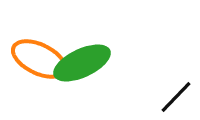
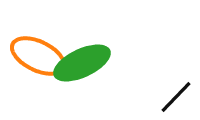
orange ellipse: moved 1 px left, 3 px up
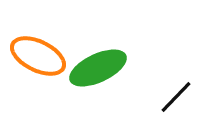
green ellipse: moved 16 px right, 5 px down
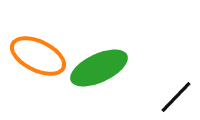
green ellipse: moved 1 px right
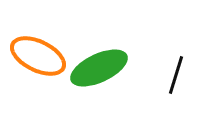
black line: moved 22 px up; rotated 27 degrees counterclockwise
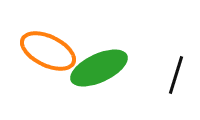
orange ellipse: moved 10 px right, 5 px up
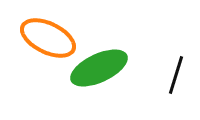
orange ellipse: moved 13 px up
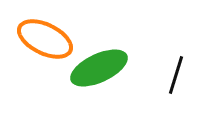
orange ellipse: moved 3 px left, 1 px down
